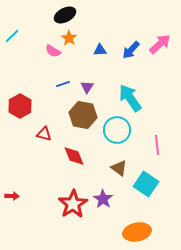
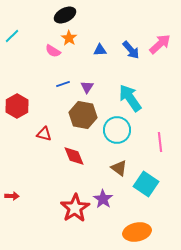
blue arrow: rotated 84 degrees counterclockwise
red hexagon: moved 3 px left
pink line: moved 3 px right, 3 px up
red star: moved 2 px right, 4 px down
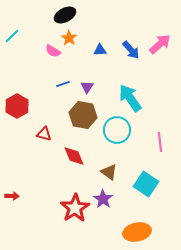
brown triangle: moved 10 px left, 4 px down
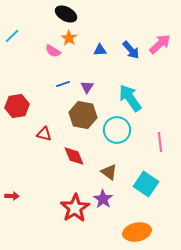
black ellipse: moved 1 px right, 1 px up; rotated 55 degrees clockwise
red hexagon: rotated 20 degrees clockwise
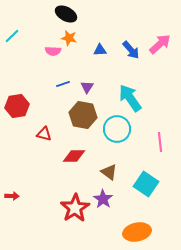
orange star: rotated 21 degrees counterclockwise
pink semicircle: rotated 28 degrees counterclockwise
cyan circle: moved 1 px up
red diamond: rotated 70 degrees counterclockwise
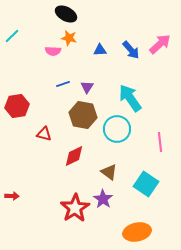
red diamond: rotated 25 degrees counterclockwise
